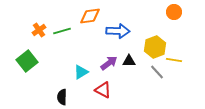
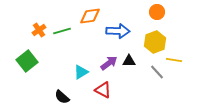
orange circle: moved 17 px left
yellow hexagon: moved 5 px up
black semicircle: rotated 49 degrees counterclockwise
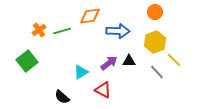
orange circle: moved 2 px left
yellow line: rotated 35 degrees clockwise
